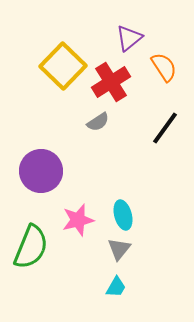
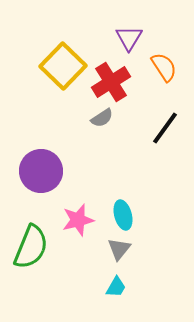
purple triangle: rotated 20 degrees counterclockwise
gray semicircle: moved 4 px right, 4 px up
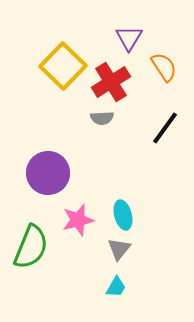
gray semicircle: rotated 30 degrees clockwise
purple circle: moved 7 px right, 2 px down
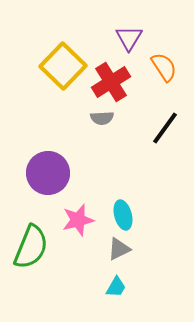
gray triangle: rotated 25 degrees clockwise
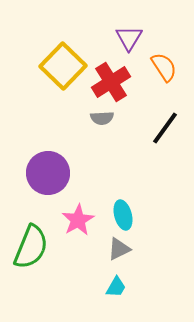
pink star: rotated 16 degrees counterclockwise
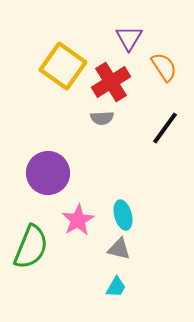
yellow square: rotated 9 degrees counterclockwise
gray triangle: rotated 40 degrees clockwise
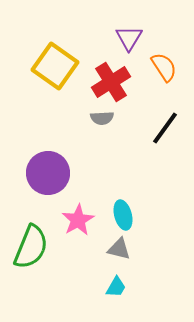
yellow square: moved 8 px left
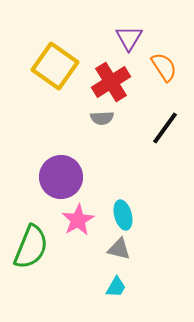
purple circle: moved 13 px right, 4 px down
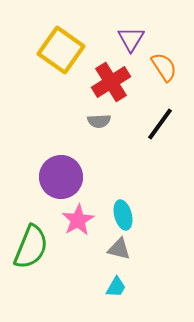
purple triangle: moved 2 px right, 1 px down
yellow square: moved 6 px right, 16 px up
gray semicircle: moved 3 px left, 3 px down
black line: moved 5 px left, 4 px up
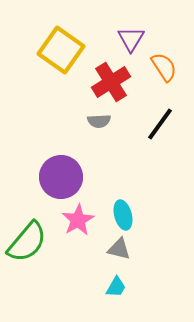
green semicircle: moved 4 px left, 5 px up; rotated 18 degrees clockwise
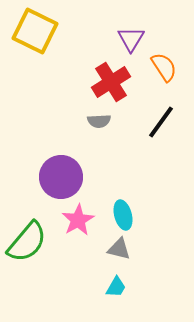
yellow square: moved 26 px left, 19 px up; rotated 9 degrees counterclockwise
black line: moved 1 px right, 2 px up
